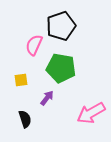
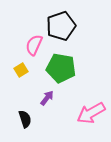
yellow square: moved 10 px up; rotated 24 degrees counterclockwise
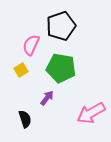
pink semicircle: moved 3 px left
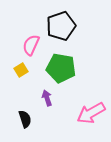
purple arrow: rotated 56 degrees counterclockwise
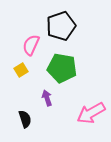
green pentagon: moved 1 px right
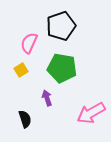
pink semicircle: moved 2 px left, 2 px up
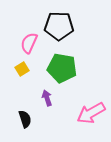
black pentagon: moved 2 px left; rotated 20 degrees clockwise
yellow square: moved 1 px right, 1 px up
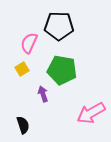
green pentagon: moved 2 px down
purple arrow: moved 4 px left, 4 px up
black semicircle: moved 2 px left, 6 px down
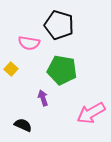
black pentagon: moved 1 px up; rotated 16 degrees clockwise
pink semicircle: rotated 105 degrees counterclockwise
yellow square: moved 11 px left; rotated 16 degrees counterclockwise
purple arrow: moved 4 px down
black semicircle: rotated 48 degrees counterclockwise
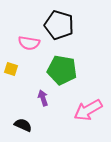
yellow square: rotated 24 degrees counterclockwise
pink arrow: moved 3 px left, 3 px up
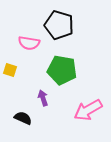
yellow square: moved 1 px left, 1 px down
black semicircle: moved 7 px up
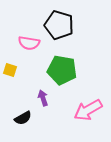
black semicircle: rotated 126 degrees clockwise
